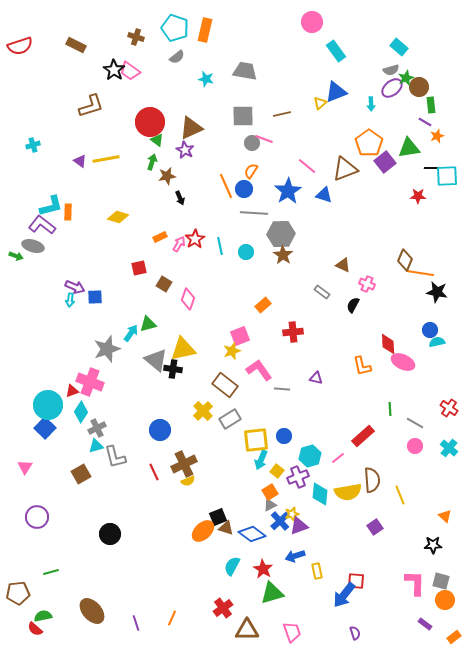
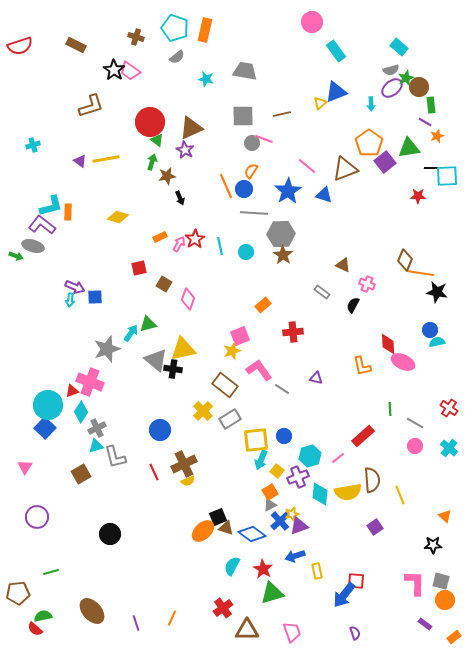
gray line at (282, 389): rotated 28 degrees clockwise
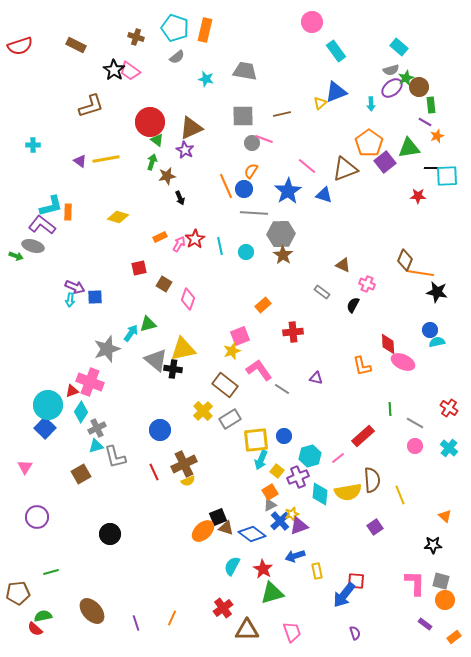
cyan cross at (33, 145): rotated 16 degrees clockwise
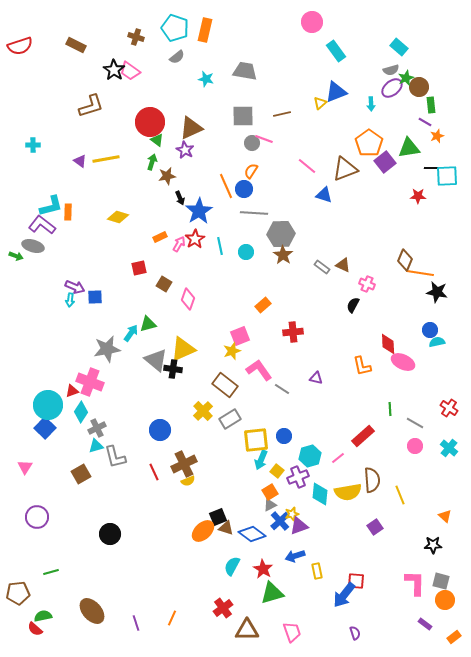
blue star at (288, 191): moved 89 px left, 20 px down
gray rectangle at (322, 292): moved 25 px up
gray star at (107, 349): rotated 8 degrees clockwise
yellow triangle at (183, 349): rotated 12 degrees counterclockwise
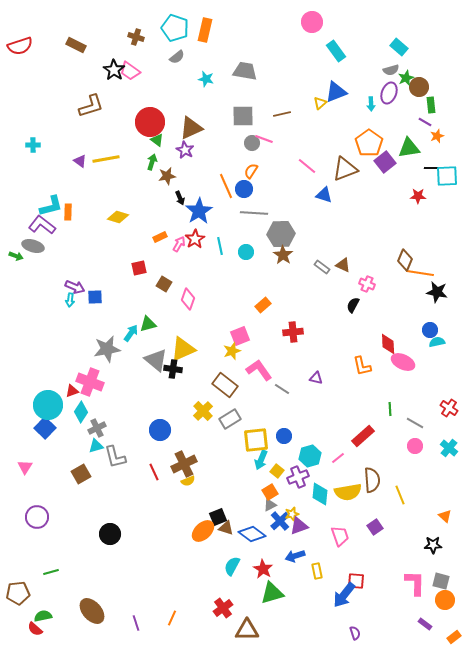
purple ellipse at (392, 88): moved 3 px left, 5 px down; rotated 30 degrees counterclockwise
pink trapezoid at (292, 632): moved 48 px right, 96 px up
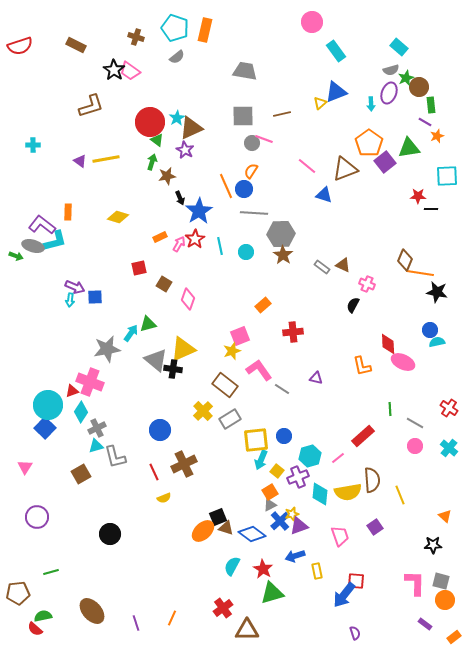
cyan star at (206, 79): moved 29 px left, 39 px down; rotated 28 degrees clockwise
black line at (431, 168): moved 41 px down
cyan L-shape at (51, 206): moved 4 px right, 35 px down
yellow semicircle at (188, 481): moved 24 px left, 17 px down
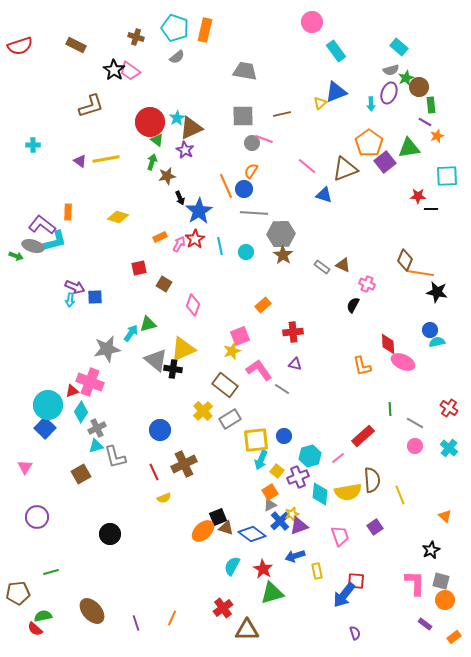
pink diamond at (188, 299): moved 5 px right, 6 px down
purple triangle at (316, 378): moved 21 px left, 14 px up
black star at (433, 545): moved 2 px left, 5 px down; rotated 24 degrees counterclockwise
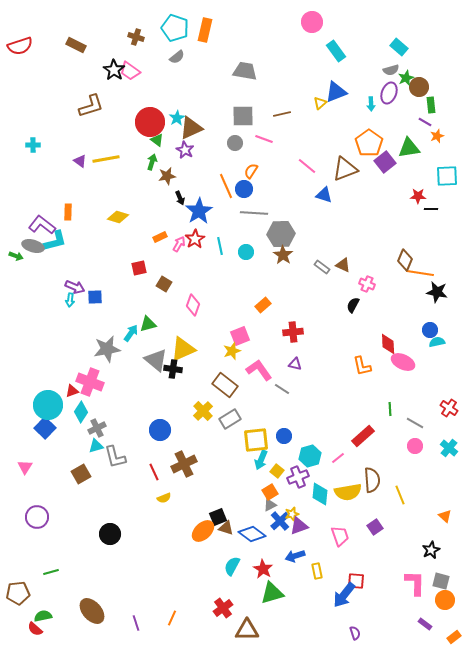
gray circle at (252, 143): moved 17 px left
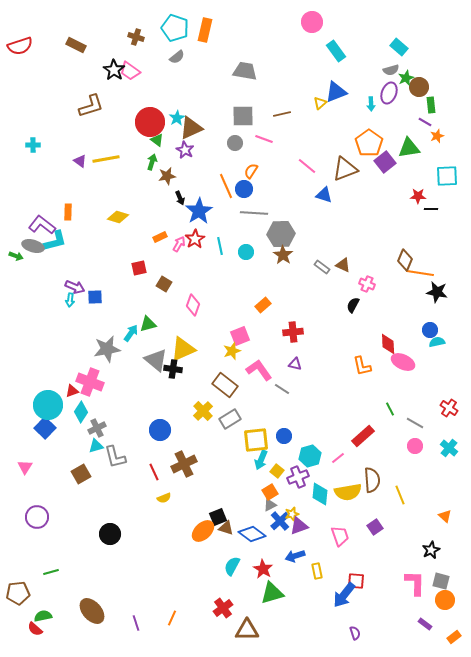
green line at (390, 409): rotated 24 degrees counterclockwise
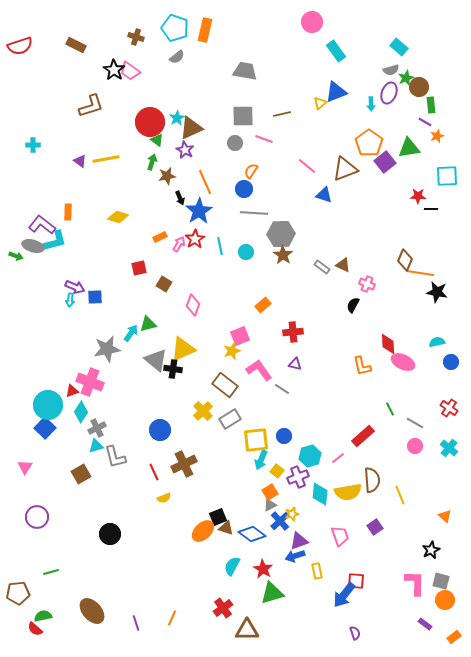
orange line at (226, 186): moved 21 px left, 4 px up
blue circle at (430, 330): moved 21 px right, 32 px down
purple triangle at (299, 526): moved 15 px down
